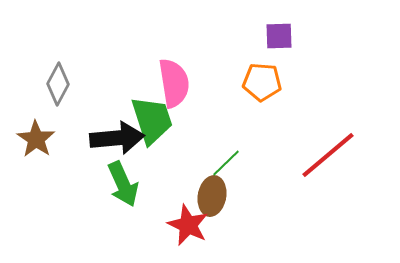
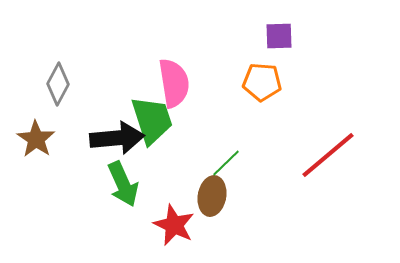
red star: moved 14 px left
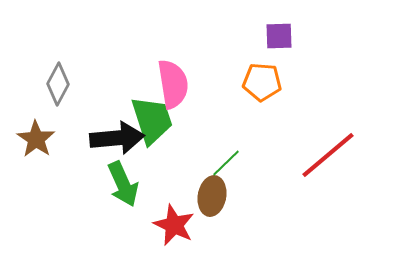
pink semicircle: moved 1 px left, 1 px down
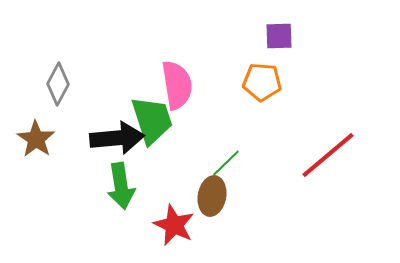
pink semicircle: moved 4 px right, 1 px down
green arrow: moved 2 px left, 2 px down; rotated 15 degrees clockwise
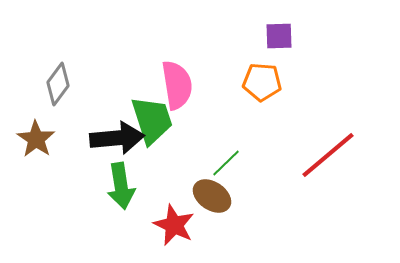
gray diamond: rotated 9 degrees clockwise
brown ellipse: rotated 66 degrees counterclockwise
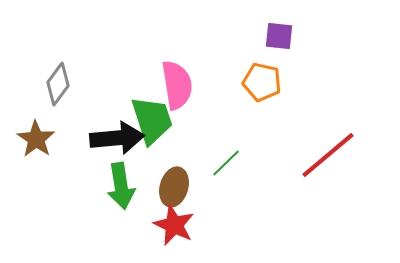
purple square: rotated 8 degrees clockwise
orange pentagon: rotated 9 degrees clockwise
brown ellipse: moved 38 px left, 9 px up; rotated 72 degrees clockwise
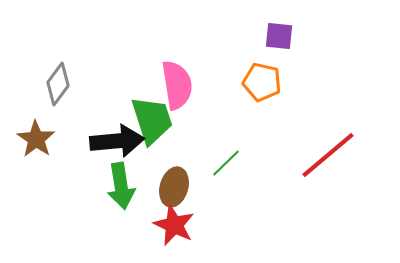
black arrow: moved 3 px down
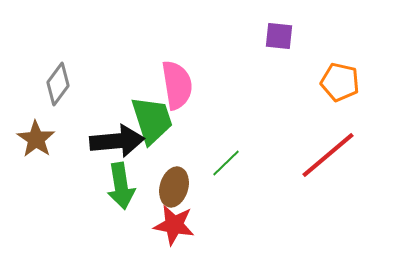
orange pentagon: moved 78 px right
red star: rotated 15 degrees counterclockwise
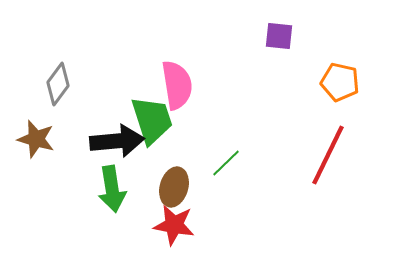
brown star: rotated 18 degrees counterclockwise
red line: rotated 24 degrees counterclockwise
green arrow: moved 9 px left, 3 px down
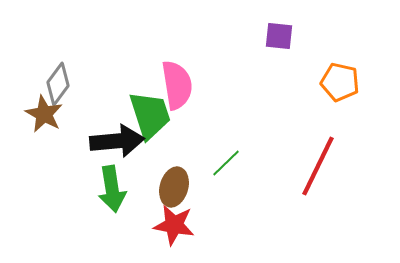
green trapezoid: moved 2 px left, 5 px up
brown star: moved 8 px right, 25 px up; rotated 12 degrees clockwise
red line: moved 10 px left, 11 px down
